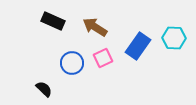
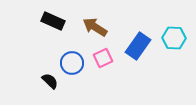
black semicircle: moved 6 px right, 8 px up
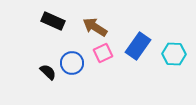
cyan hexagon: moved 16 px down
pink square: moved 5 px up
black semicircle: moved 2 px left, 9 px up
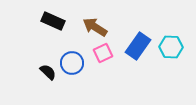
cyan hexagon: moved 3 px left, 7 px up
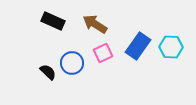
brown arrow: moved 3 px up
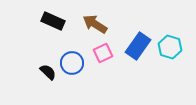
cyan hexagon: moved 1 px left; rotated 15 degrees clockwise
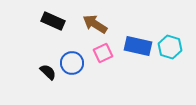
blue rectangle: rotated 68 degrees clockwise
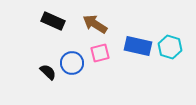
pink square: moved 3 px left; rotated 12 degrees clockwise
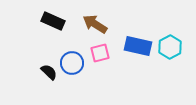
cyan hexagon: rotated 15 degrees clockwise
black semicircle: moved 1 px right
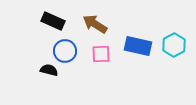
cyan hexagon: moved 4 px right, 2 px up
pink square: moved 1 px right, 1 px down; rotated 12 degrees clockwise
blue circle: moved 7 px left, 12 px up
black semicircle: moved 2 px up; rotated 30 degrees counterclockwise
